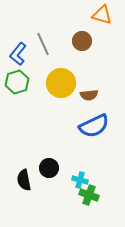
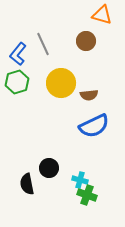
brown circle: moved 4 px right
black semicircle: moved 3 px right, 4 px down
green cross: moved 2 px left
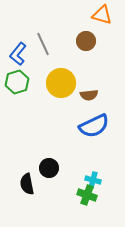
cyan cross: moved 13 px right
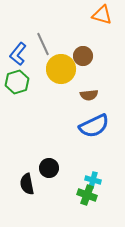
brown circle: moved 3 px left, 15 px down
yellow circle: moved 14 px up
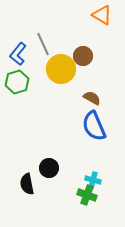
orange triangle: rotated 15 degrees clockwise
brown semicircle: moved 3 px right, 3 px down; rotated 144 degrees counterclockwise
blue semicircle: rotated 92 degrees clockwise
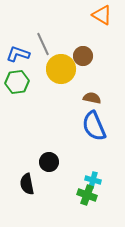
blue L-shape: rotated 70 degrees clockwise
green hexagon: rotated 10 degrees clockwise
brown semicircle: rotated 18 degrees counterclockwise
black circle: moved 6 px up
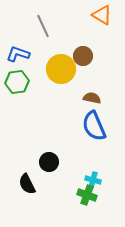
gray line: moved 18 px up
black semicircle: rotated 15 degrees counterclockwise
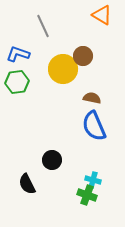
yellow circle: moved 2 px right
black circle: moved 3 px right, 2 px up
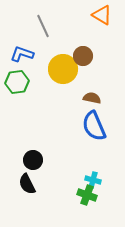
blue L-shape: moved 4 px right
black circle: moved 19 px left
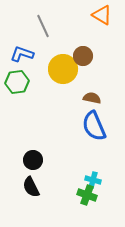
black semicircle: moved 4 px right, 3 px down
